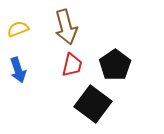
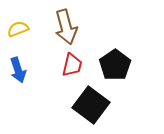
black square: moved 2 px left, 1 px down
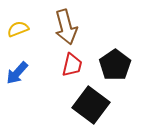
blue arrow: moved 1 px left, 3 px down; rotated 60 degrees clockwise
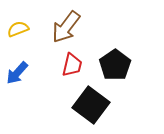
brown arrow: rotated 52 degrees clockwise
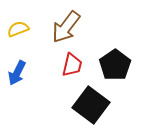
blue arrow: rotated 15 degrees counterclockwise
